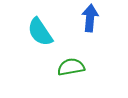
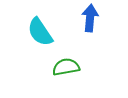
green semicircle: moved 5 px left
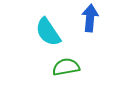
cyan semicircle: moved 8 px right
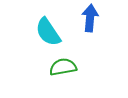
green semicircle: moved 3 px left
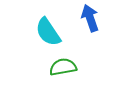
blue arrow: rotated 24 degrees counterclockwise
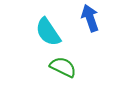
green semicircle: rotated 36 degrees clockwise
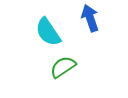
green semicircle: rotated 60 degrees counterclockwise
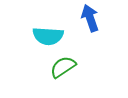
cyan semicircle: moved 4 px down; rotated 52 degrees counterclockwise
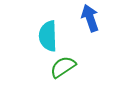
cyan semicircle: rotated 84 degrees clockwise
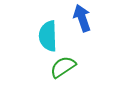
blue arrow: moved 8 px left
